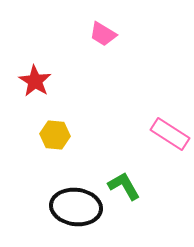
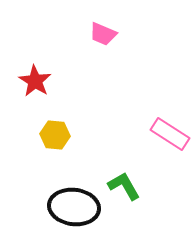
pink trapezoid: rotated 8 degrees counterclockwise
black ellipse: moved 2 px left
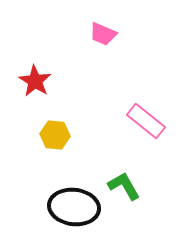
pink rectangle: moved 24 px left, 13 px up; rotated 6 degrees clockwise
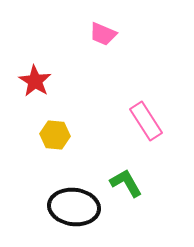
pink rectangle: rotated 18 degrees clockwise
green L-shape: moved 2 px right, 3 px up
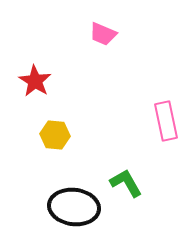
pink rectangle: moved 20 px right; rotated 21 degrees clockwise
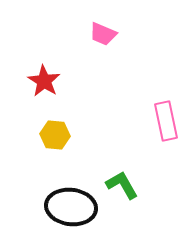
red star: moved 9 px right
green L-shape: moved 4 px left, 2 px down
black ellipse: moved 3 px left
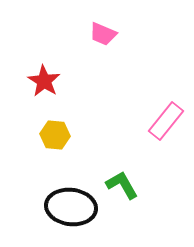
pink rectangle: rotated 51 degrees clockwise
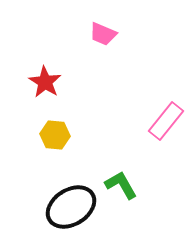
red star: moved 1 px right, 1 px down
green L-shape: moved 1 px left
black ellipse: rotated 39 degrees counterclockwise
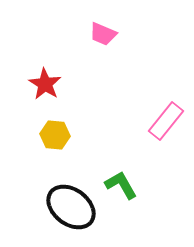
red star: moved 2 px down
black ellipse: rotated 69 degrees clockwise
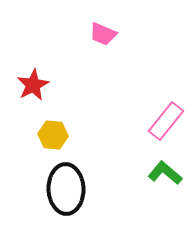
red star: moved 12 px left, 1 px down; rotated 12 degrees clockwise
yellow hexagon: moved 2 px left
green L-shape: moved 44 px right, 12 px up; rotated 20 degrees counterclockwise
black ellipse: moved 5 px left, 18 px up; rotated 51 degrees clockwise
